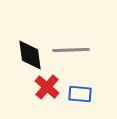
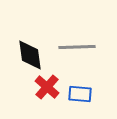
gray line: moved 6 px right, 3 px up
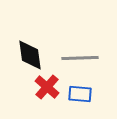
gray line: moved 3 px right, 11 px down
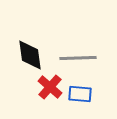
gray line: moved 2 px left
red cross: moved 3 px right
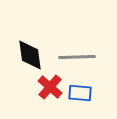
gray line: moved 1 px left, 1 px up
blue rectangle: moved 1 px up
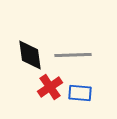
gray line: moved 4 px left, 2 px up
red cross: rotated 15 degrees clockwise
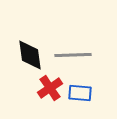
red cross: moved 1 px down
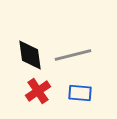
gray line: rotated 12 degrees counterclockwise
red cross: moved 12 px left, 3 px down
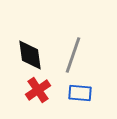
gray line: rotated 57 degrees counterclockwise
red cross: moved 1 px up
